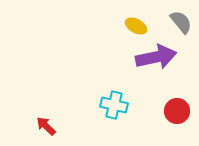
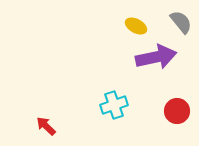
cyan cross: rotated 32 degrees counterclockwise
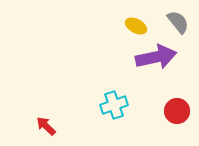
gray semicircle: moved 3 px left
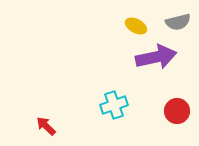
gray semicircle: rotated 115 degrees clockwise
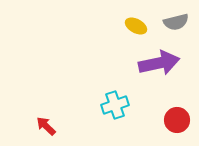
gray semicircle: moved 2 px left
purple arrow: moved 3 px right, 6 px down
cyan cross: moved 1 px right
red circle: moved 9 px down
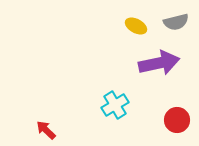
cyan cross: rotated 12 degrees counterclockwise
red arrow: moved 4 px down
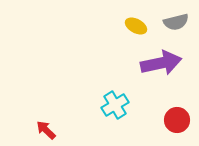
purple arrow: moved 2 px right
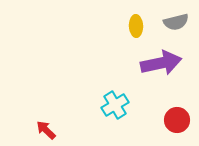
yellow ellipse: rotated 60 degrees clockwise
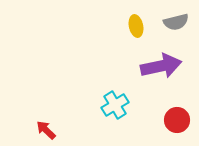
yellow ellipse: rotated 10 degrees counterclockwise
purple arrow: moved 3 px down
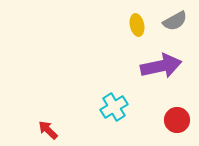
gray semicircle: moved 1 px left, 1 px up; rotated 15 degrees counterclockwise
yellow ellipse: moved 1 px right, 1 px up
cyan cross: moved 1 px left, 2 px down
red arrow: moved 2 px right
